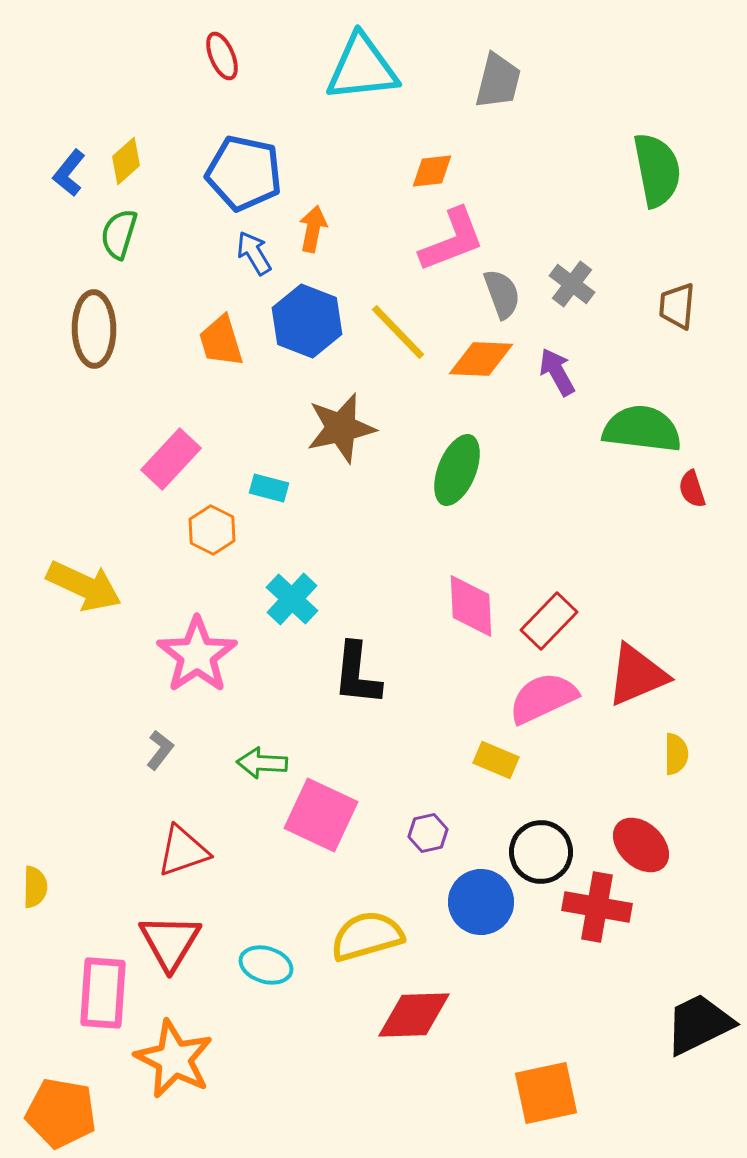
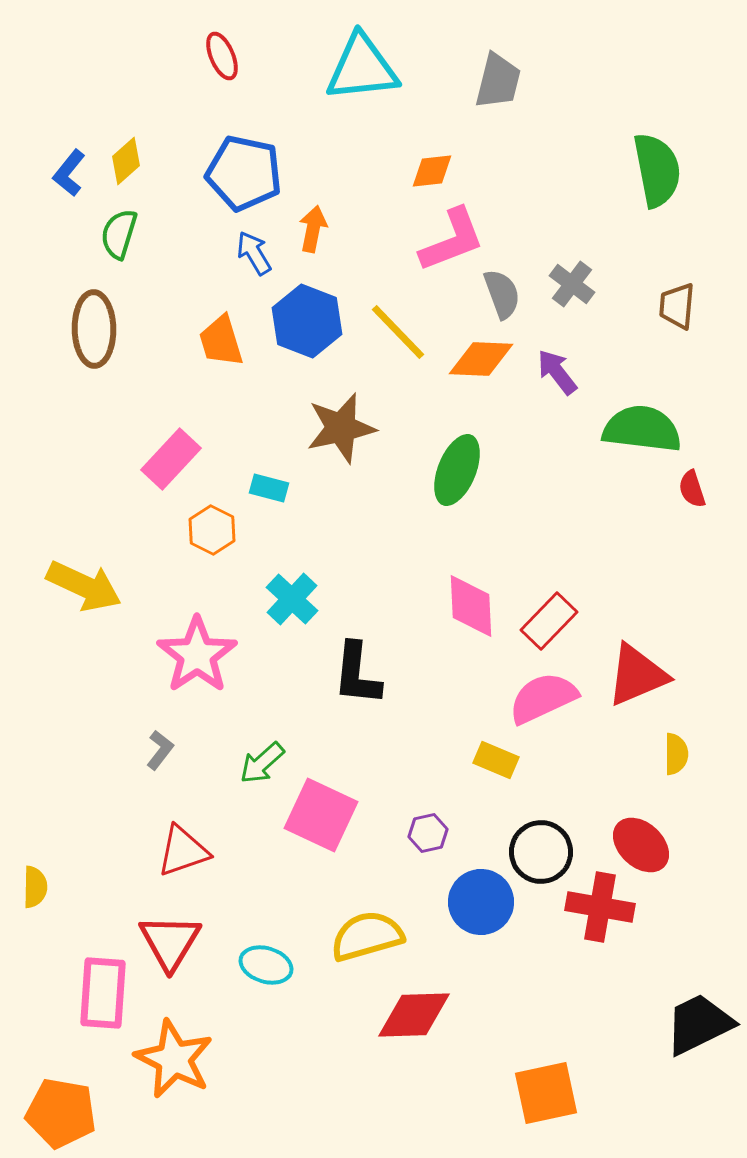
purple arrow at (557, 372): rotated 9 degrees counterclockwise
green arrow at (262, 763): rotated 45 degrees counterclockwise
red cross at (597, 907): moved 3 px right
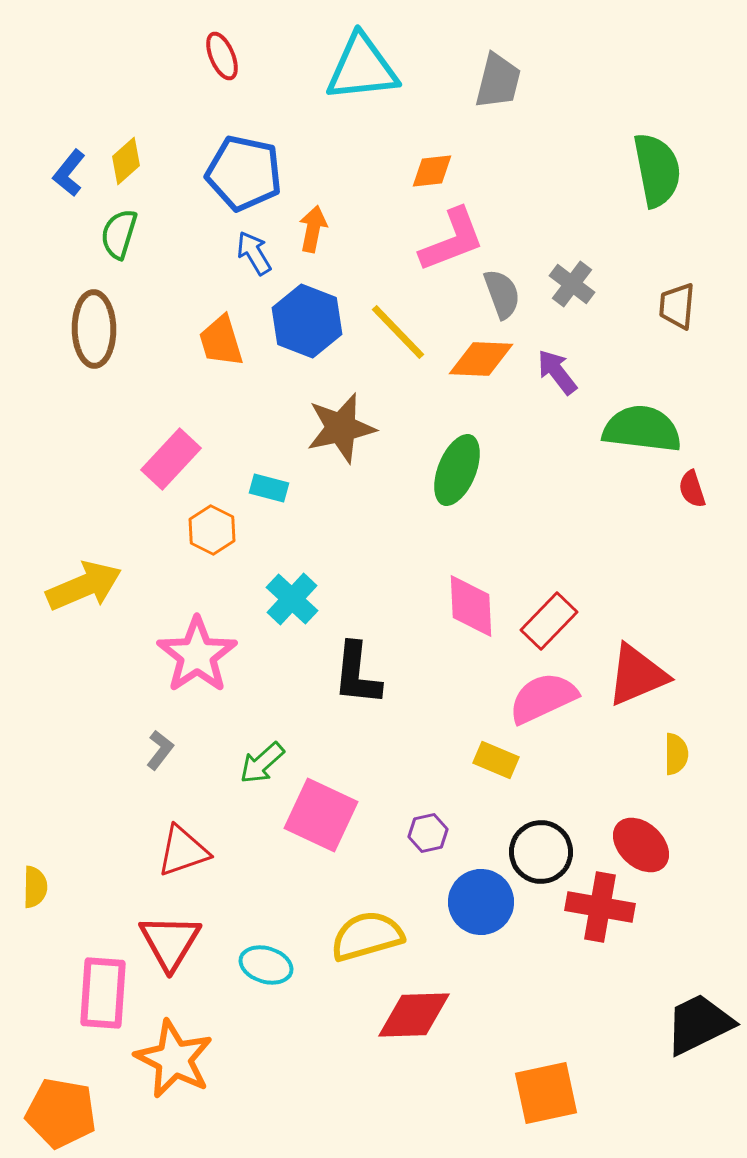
yellow arrow at (84, 586): rotated 48 degrees counterclockwise
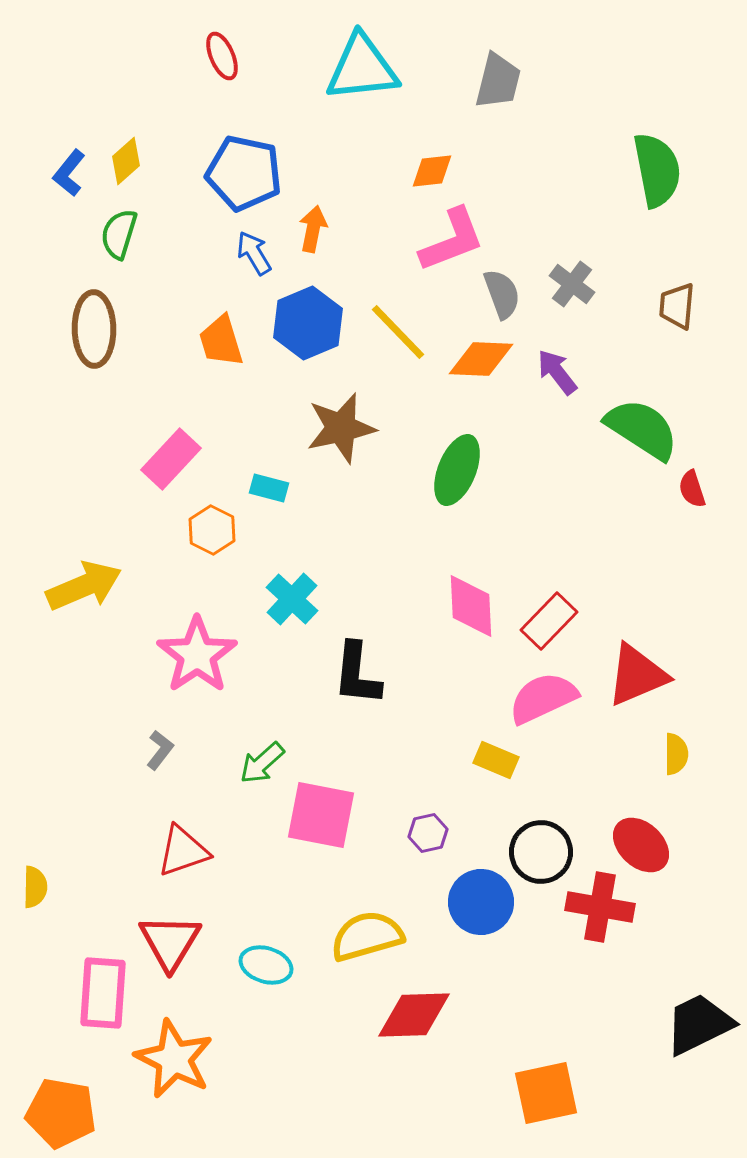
blue hexagon at (307, 321): moved 1 px right, 2 px down; rotated 16 degrees clockwise
green semicircle at (642, 429): rotated 26 degrees clockwise
pink square at (321, 815): rotated 14 degrees counterclockwise
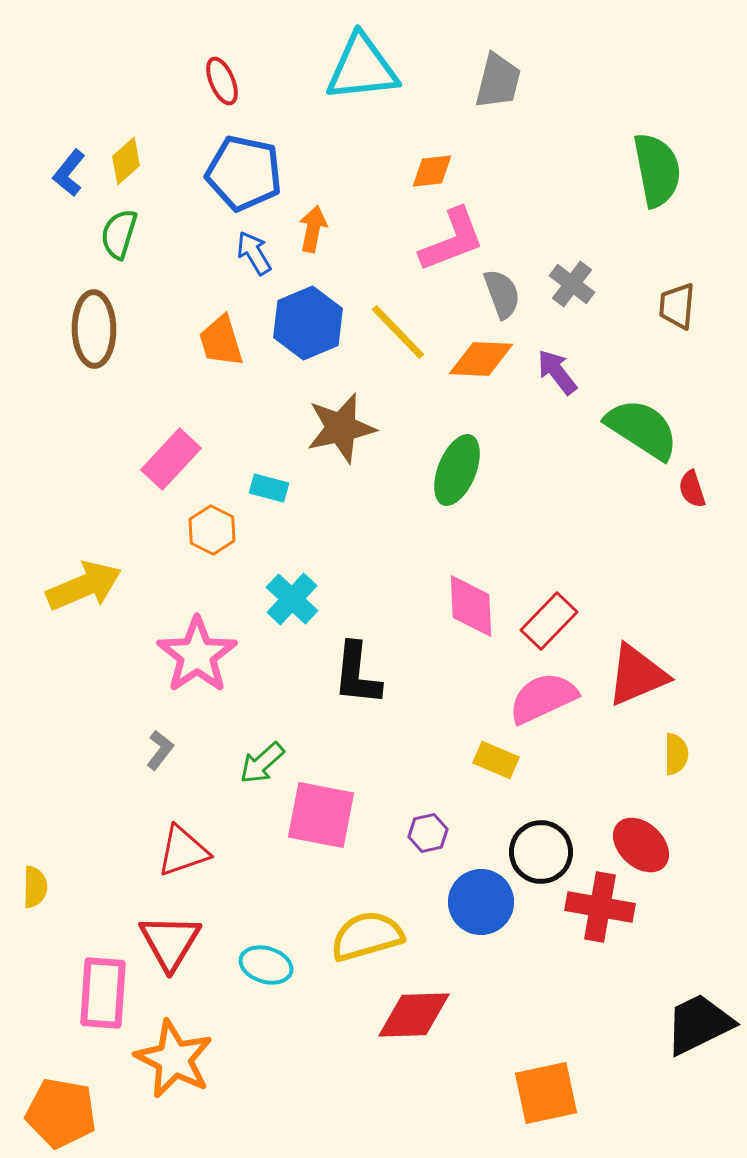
red ellipse at (222, 56): moved 25 px down
